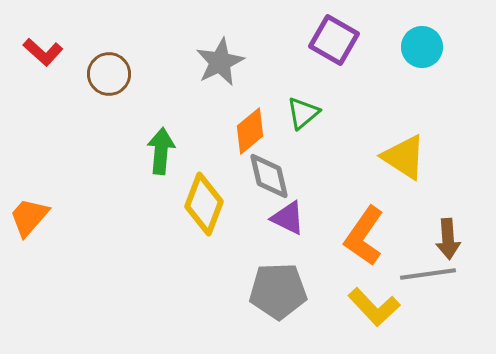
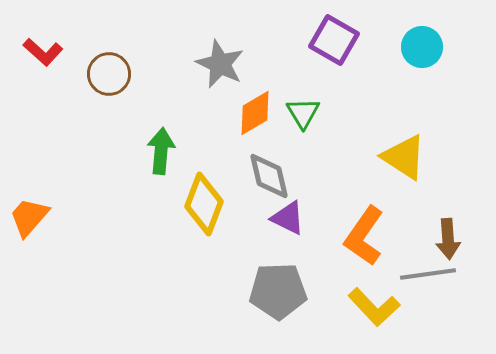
gray star: moved 2 px down; rotated 21 degrees counterclockwise
green triangle: rotated 21 degrees counterclockwise
orange diamond: moved 5 px right, 18 px up; rotated 9 degrees clockwise
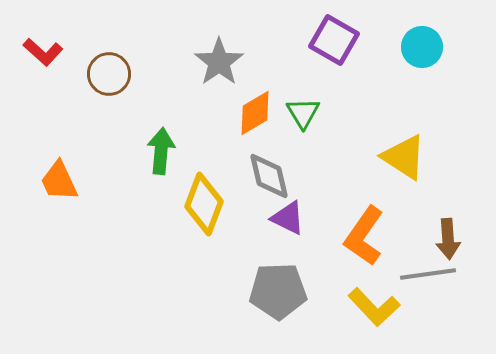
gray star: moved 1 px left, 2 px up; rotated 12 degrees clockwise
orange trapezoid: moved 30 px right, 36 px up; rotated 66 degrees counterclockwise
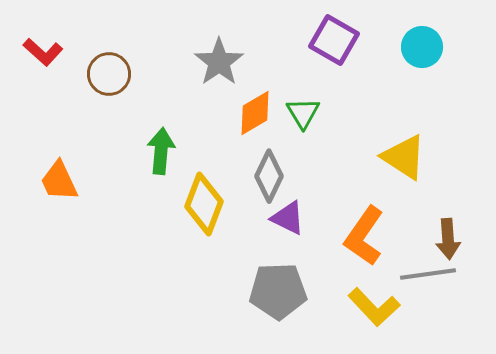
gray diamond: rotated 39 degrees clockwise
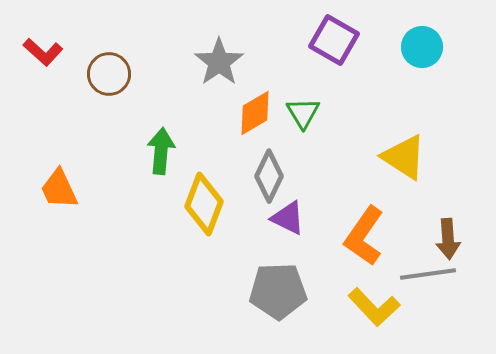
orange trapezoid: moved 8 px down
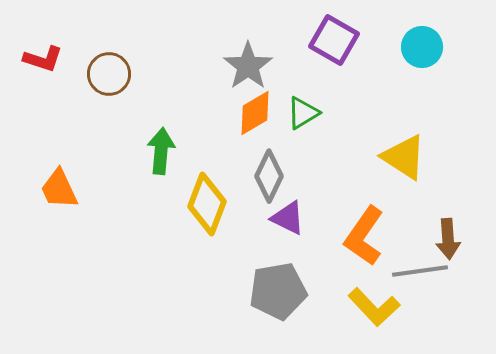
red L-shape: moved 7 px down; rotated 24 degrees counterclockwise
gray star: moved 29 px right, 4 px down
green triangle: rotated 30 degrees clockwise
yellow diamond: moved 3 px right
gray line: moved 8 px left, 3 px up
gray pentagon: rotated 8 degrees counterclockwise
